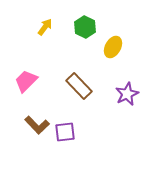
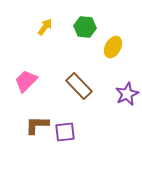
green hexagon: rotated 20 degrees counterclockwise
brown L-shape: rotated 135 degrees clockwise
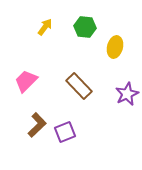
yellow ellipse: moved 2 px right; rotated 15 degrees counterclockwise
brown L-shape: rotated 135 degrees clockwise
purple square: rotated 15 degrees counterclockwise
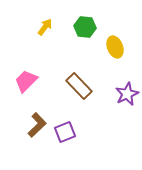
yellow ellipse: rotated 35 degrees counterclockwise
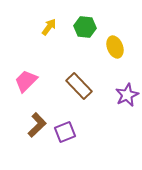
yellow arrow: moved 4 px right
purple star: moved 1 px down
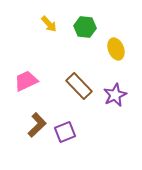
yellow arrow: moved 3 px up; rotated 102 degrees clockwise
yellow ellipse: moved 1 px right, 2 px down
pink trapezoid: rotated 20 degrees clockwise
purple star: moved 12 px left
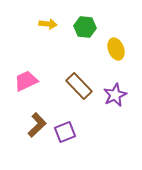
yellow arrow: moved 1 px left; rotated 42 degrees counterclockwise
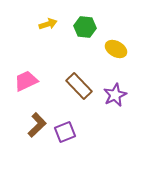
yellow arrow: rotated 24 degrees counterclockwise
yellow ellipse: rotated 40 degrees counterclockwise
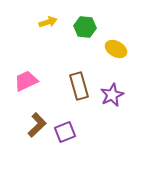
yellow arrow: moved 2 px up
brown rectangle: rotated 28 degrees clockwise
purple star: moved 3 px left
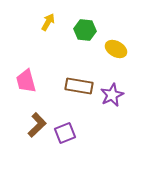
yellow arrow: rotated 42 degrees counterclockwise
green hexagon: moved 3 px down
pink trapezoid: rotated 80 degrees counterclockwise
brown rectangle: rotated 64 degrees counterclockwise
purple square: moved 1 px down
